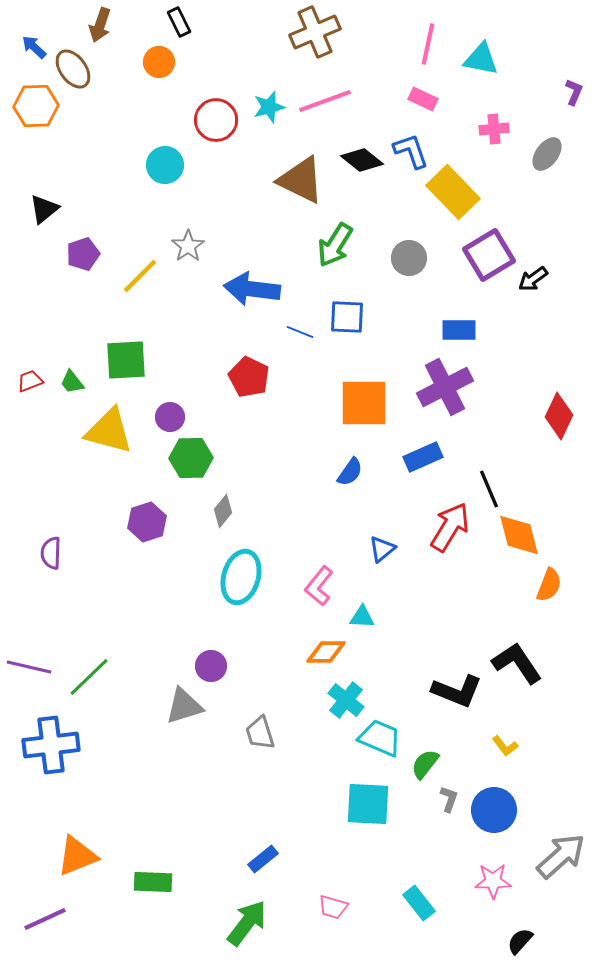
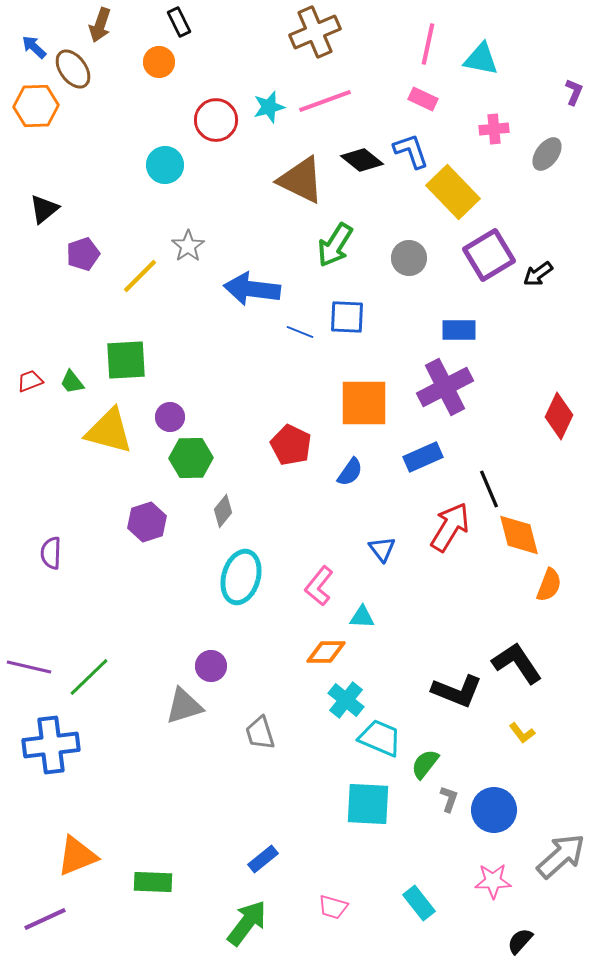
black arrow at (533, 279): moved 5 px right, 5 px up
red pentagon at (249, 377): moved 42 px right, 68 px down
blue triangle at (382, 549): rotated 28 degrees counterclockwise
yellow L-shape at (505, 746): moved 17 px right, 13 px up
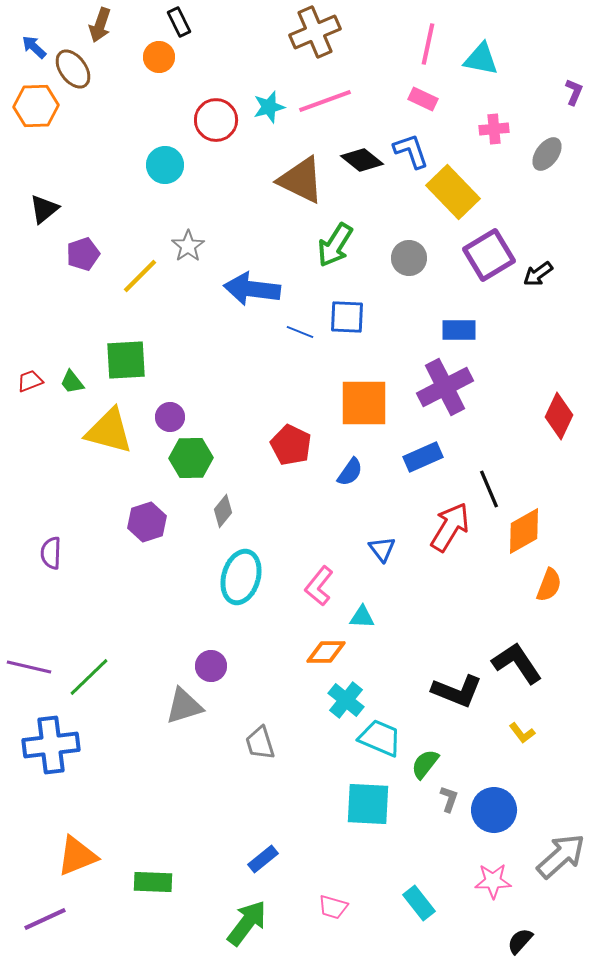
orange circle at (159, 62): moved 5 px up
orange diamond at (519, 535): moved 5 px right, 4 px up; rotated 75 degrees clockwise
gray trapezoid at (260, 733): moved 10 px down
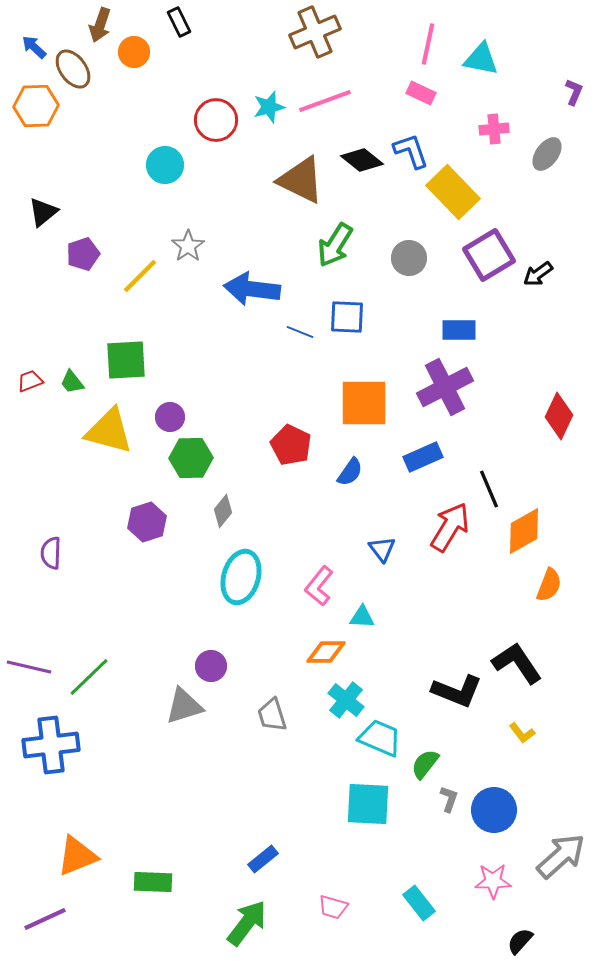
orange circle at (159, 57): moved 25 px left, 5 px up
pink rectangle at (423, 99): moved 2 px left, 6 px up
black triangle at (44, 209): moved 1 px left, 3 px down
gray trapezoid at (260, 743): moved 12 px right, 28 px up
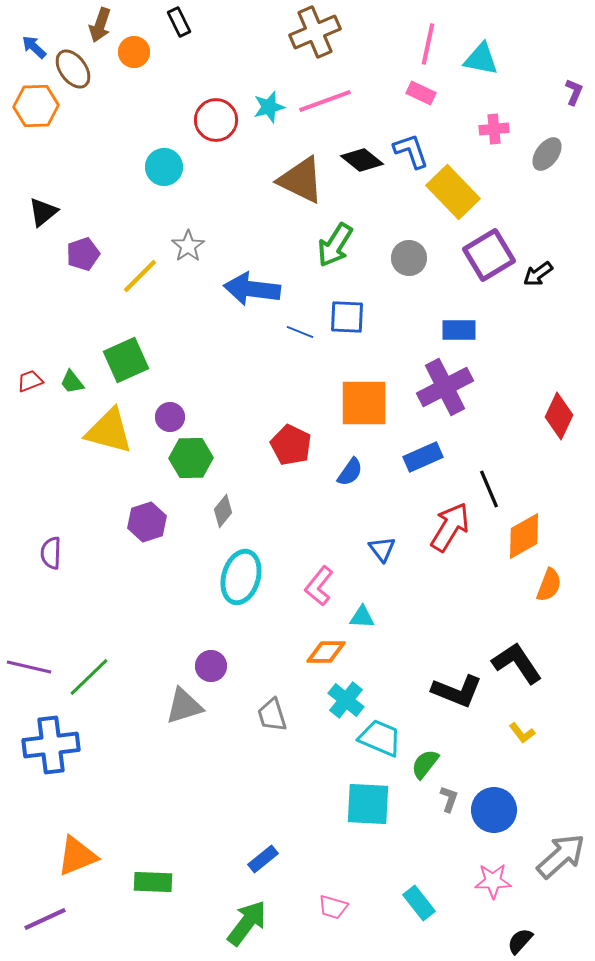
cyan circle at (165, 165): moved 1 px left, 2 px down
green square at (126, 360): rotated 21 degrees counterclockwise
orange diamond at (524, 531): moved 5 px down
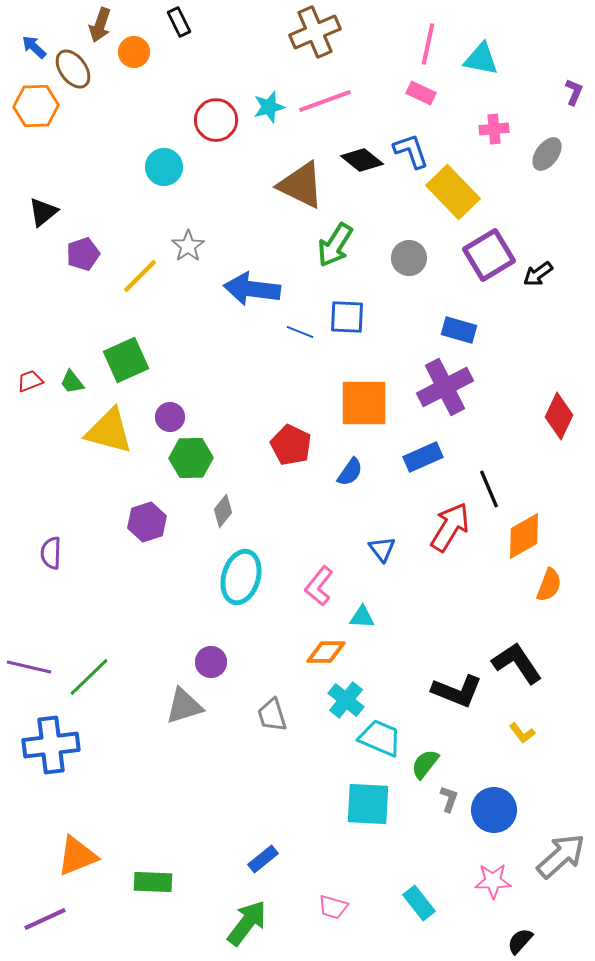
brown triangle at (301, 180): moved 5 px down
blue rectangle at (459, 330): rotated 16 degrees clockwise
purple circle at (211, 666): moved 4 px up
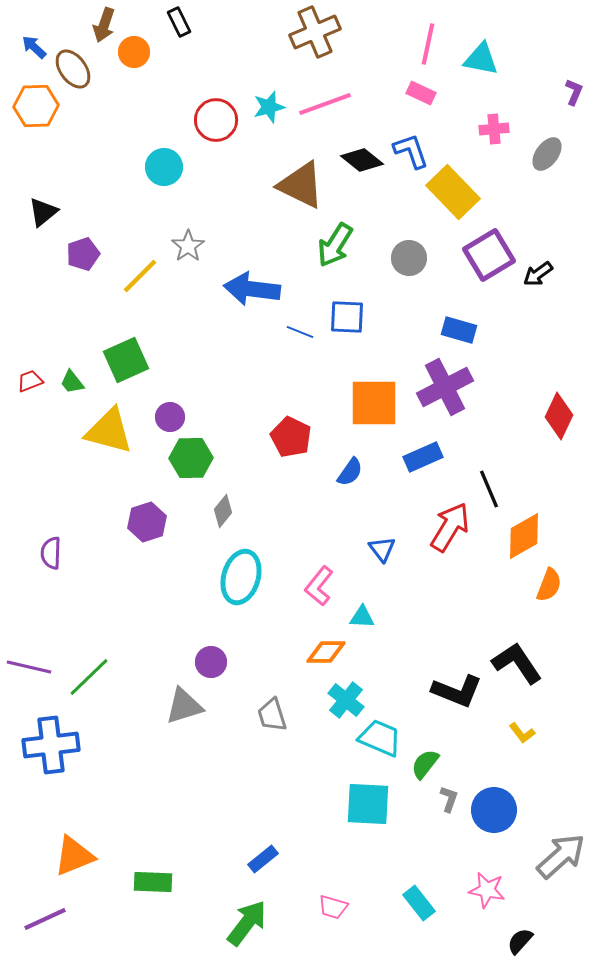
brown arrow at (100, 25): moved 4 px right
pink line at (325, 101): moved 3 px down
orange square at (364, 403): moved 10 px right
red pentagon at (291, 445): moved 8 px up
orange triangle at (77, 856): moved 3 px left
pink star at (493, 881): moved 6 px left, 9 px down; rotated 12 degrees clockwise
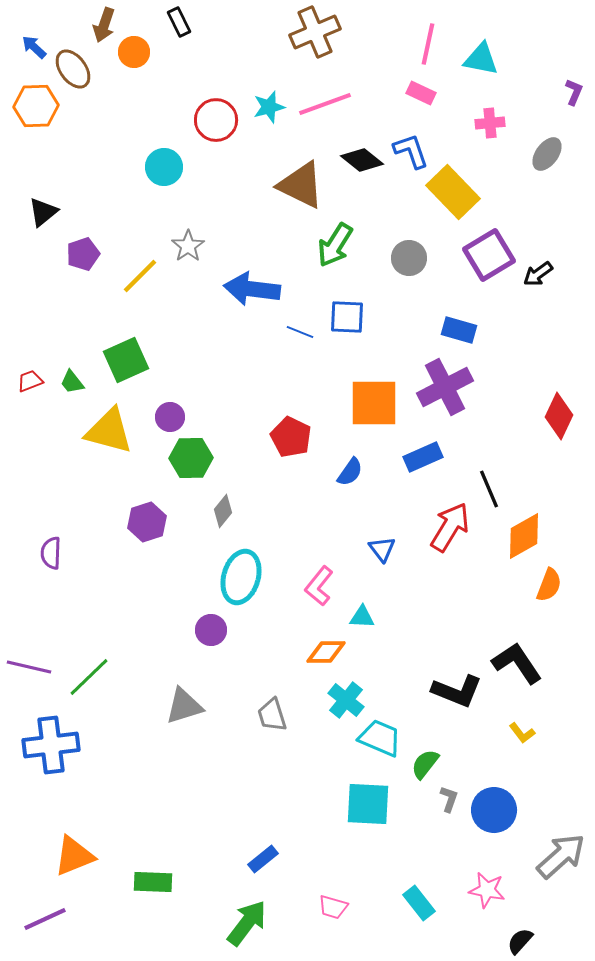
pink cross at (494, 129): moved 4 px left, 6 px up
purple circle at (211, 662): moved 32 px up
